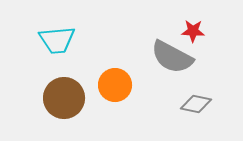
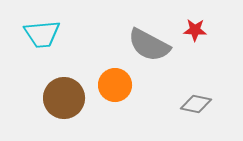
red star: moved 2 px right, 1 px up
cyan trapezoid: moved 15 px left, 6 px up
gray semicircle: moved 23 px left, 12 px up
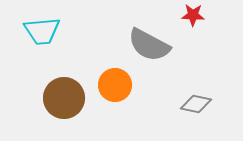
red star: moved 2 px left, 15 px up
cyan trapezoid: moved 3 px up
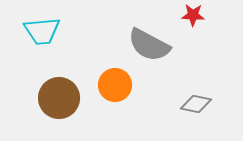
brown circle: moved 5 px left
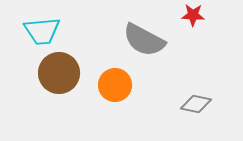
gray semicircle: moved 5 px left, 5 px up
brown circle: moved 25 px up
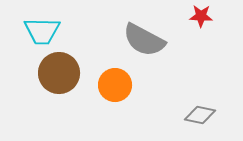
red star: moved 8 px right, 1 px down
cyan trapezoid: rotated 6 degrees clockwise
gray diamond: moved 4 px right, 11 px down
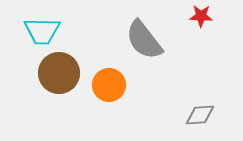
gray semicircle: rotated 24 degrees clockwise
orange circle: moved 6 px left
gray diamond: rotated 16 degrees counterclockwise
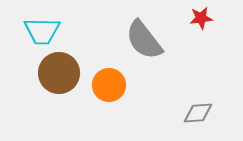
red star: moved 2 px down; rotated 10 degrees counterclockwise
gray diamond: moved 2 px left, 2 px up
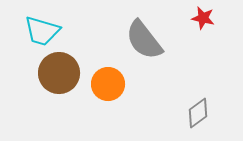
red star: moved 2 px right; rotated 20 degrees clockwise
cyan trapezoid: rotated 15 degrees clockwise
orange circle: moved 1 px left, 1 px up
gray diamond: rotated 32 degrees counterclockwise
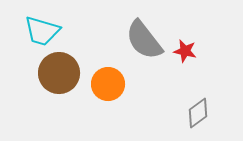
red star: moved 18 px left, 33 px down
